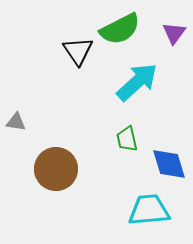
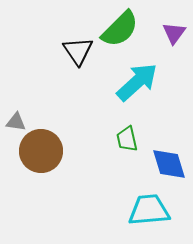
green semicircle: rotated 18 degrees counterclockwise
brown circle: moved 15 px left, 18 px up
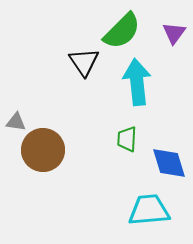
green semicircle: moved 2 px right, 2 px down
black triangle: moved 6 px right, 11 px down
cyan arrow: rotated 54 degrees counterclockwise
green trapezoid: rotated 16 degrees clockwise
brown circle: moved 2 px right, 1 px up
blue diamond: moved 1 px up
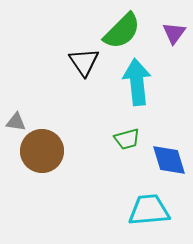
green trapezoid: rotated 108 degrees counterclockwise
brown circle: moved 1 px left, 1 px down
blue diamond: moved 3 px up
